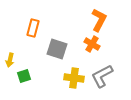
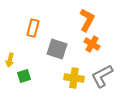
orange L-shape: moved 12 px left
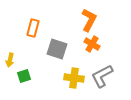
orange L-shape: moved 2 px right
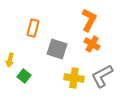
green square: rotated 32 degrees counterclockwise
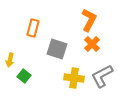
orange cross: rotated 14 degrees clockwise
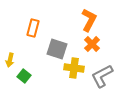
yellow cross: moved 10 px up
